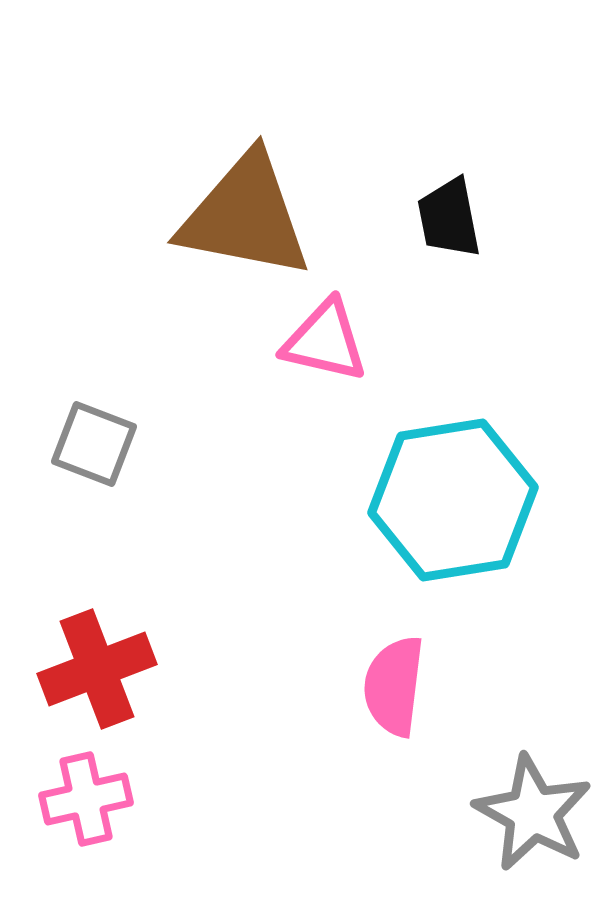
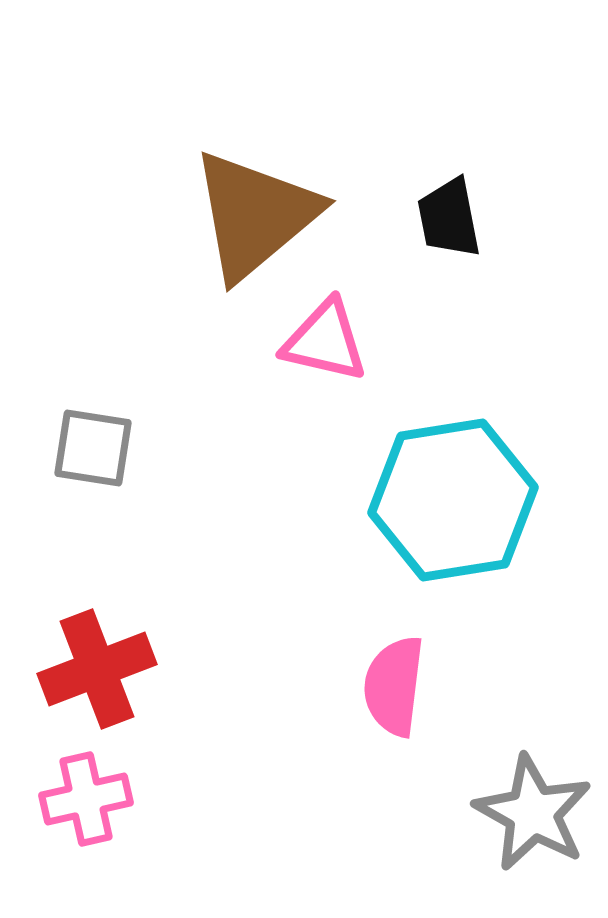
brown triangle: moved 10 px right, 1 px up; rotated 51 degrees counterclockwise
gray square: moved 1 px left, 4 px down; rotated 12 degrees counterclockwise
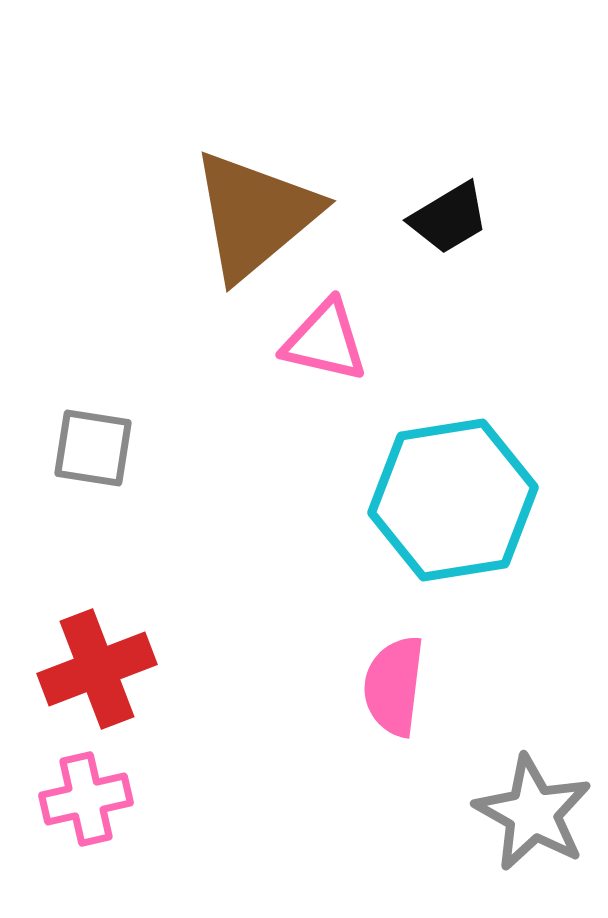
black trapezoid: rotated 110 degrees counterclockwise
